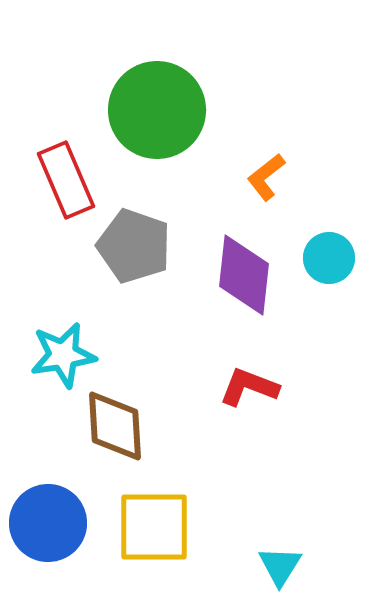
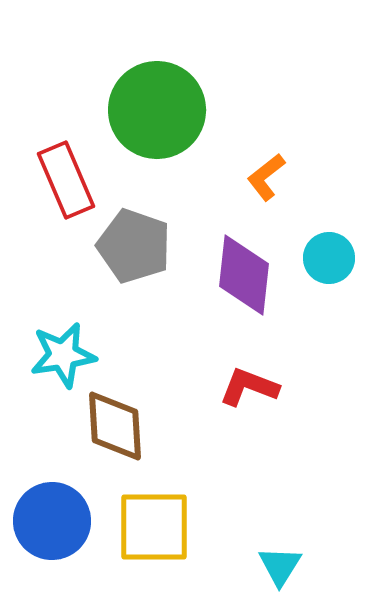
blue circle: moved 4 px right, 2 px up
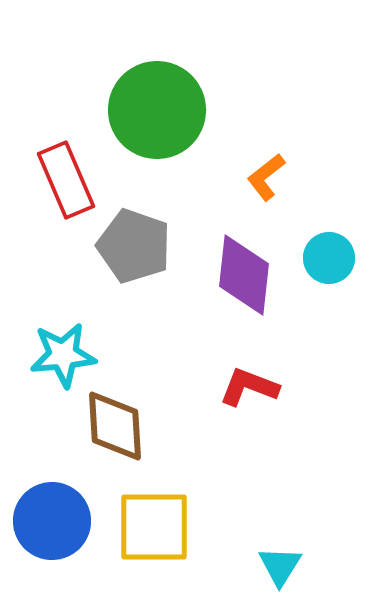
cyan star: rotated 4 degrees clockwise
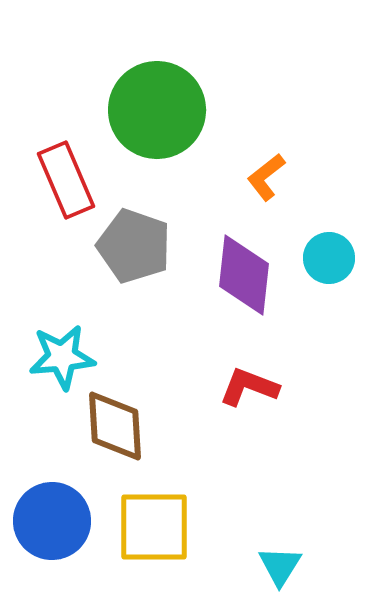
cyan star: moved 1 px left, 2 px down
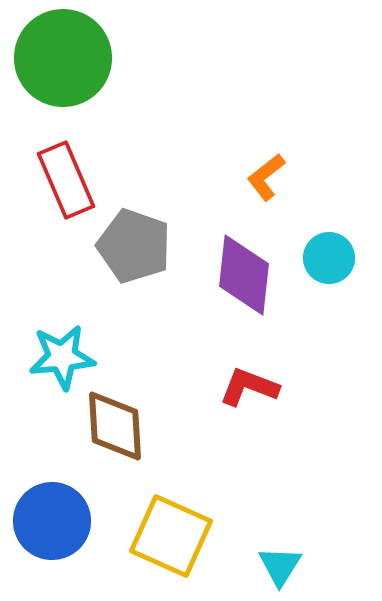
green circle: moved 94 px left, 52 px up
yellow square: moved 17 px right, 9 px down; rotated 24 degrees clockwise
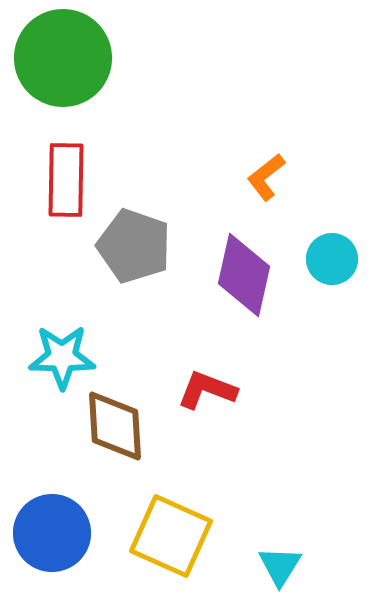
red rectangle: rotated 24 degrees clockwise
cyan circle: moved 3 px right, 1 px down
purple diamond: rotated 6 degrees clockwise
cyan star: rotated 6 degrees clockwise
red L-shape: moved 42 px left, 3 px down
blue circle: moved 12 px down
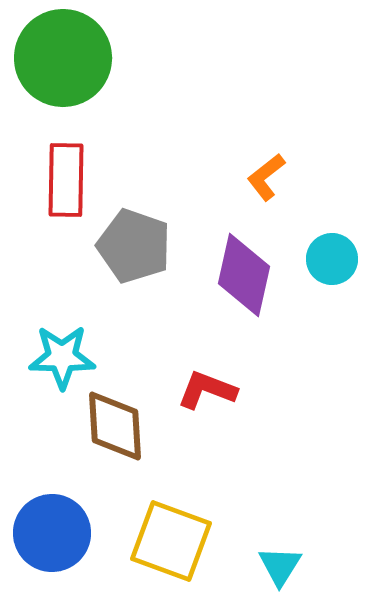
yellow square: moved 5 px down; rotated 4 degrees counterclockwise
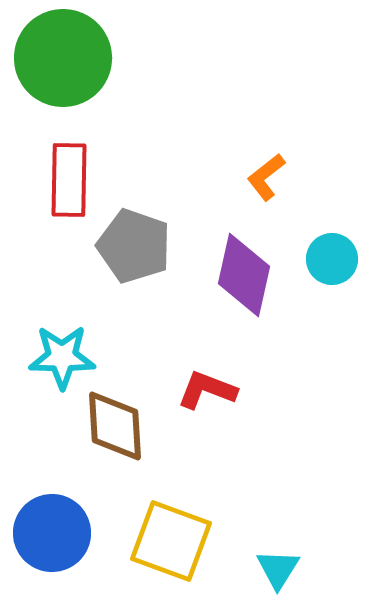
red rectangle: moved 3 px right
cyan triangle: moved 2 px left, 3 px down
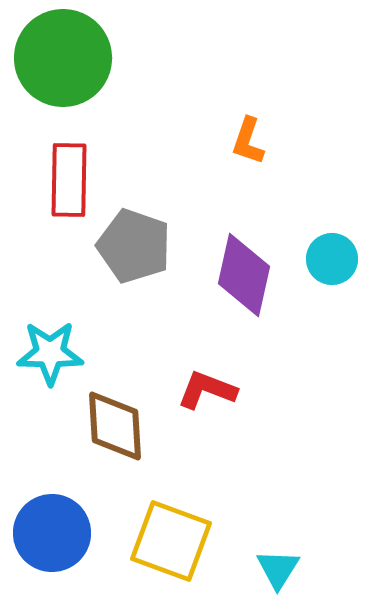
orange L-shape: moved 18 px left, 36 px up; rotated 33 degrees counterclockwise
cyan star: moved 12 px left, 4 px up
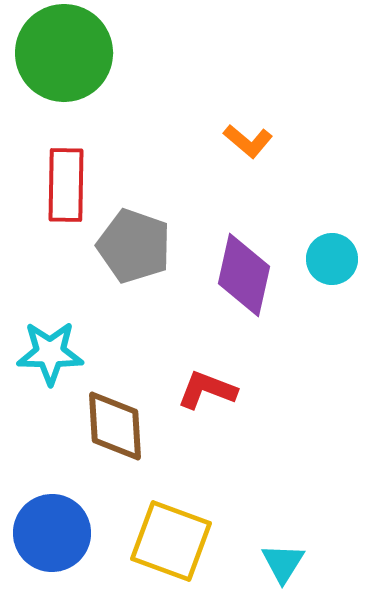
green circle: moved 1 px right, 5 px up
orange L-shape: rotated 69 degrees counterclockwise
red rectangle: moved 3 px left, 5 px down
cyan triangle: moved 5 px right, 6 px up
